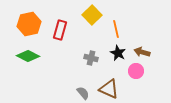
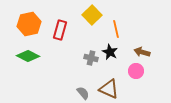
black star: moved 8 px left, 1 px up
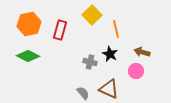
black star: moved 2 px down
gray cross: moved 1 px left, 4 px down
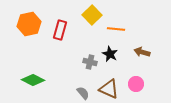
orange line: rotated 72 degrees counterclockwise
green diamond: moved 5 px right, 24 px down
pink circle: moved 13 px down
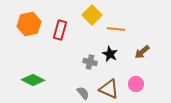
brown arrow: rotated 56 degrees counterclockwise
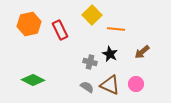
red rectangle: rotated 42 degrees counterclockwise
brown triangle: moved 1 px right, 4 px up
gray semicircle: moved 4 px right, 6 px up; rotated 16 degrees counterclockwise
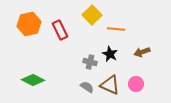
brown arrow: rotated 21 degrees clockwise
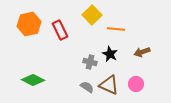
brown triangle: moved 1 px left
